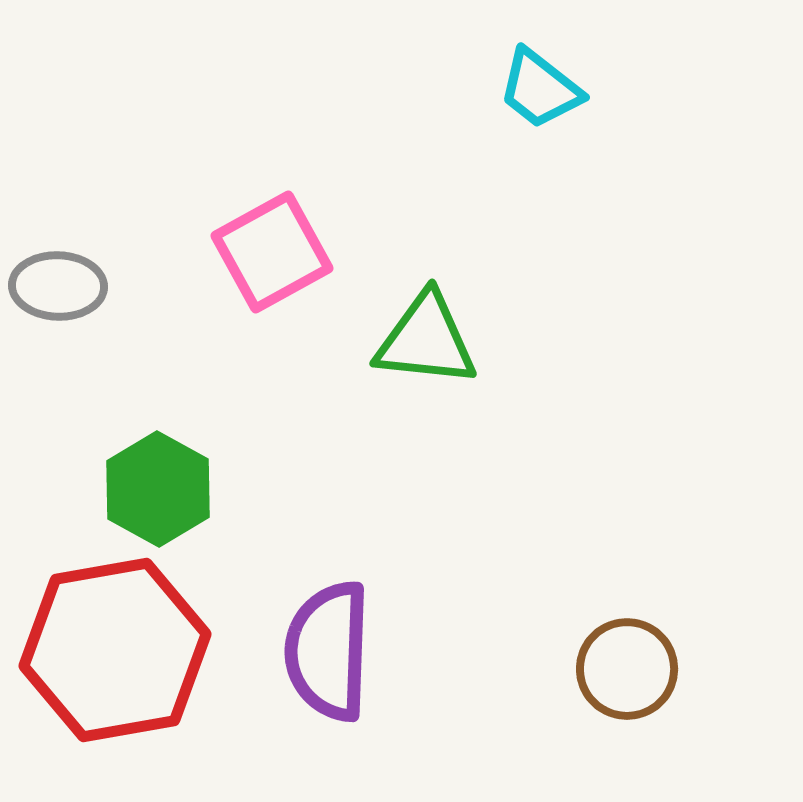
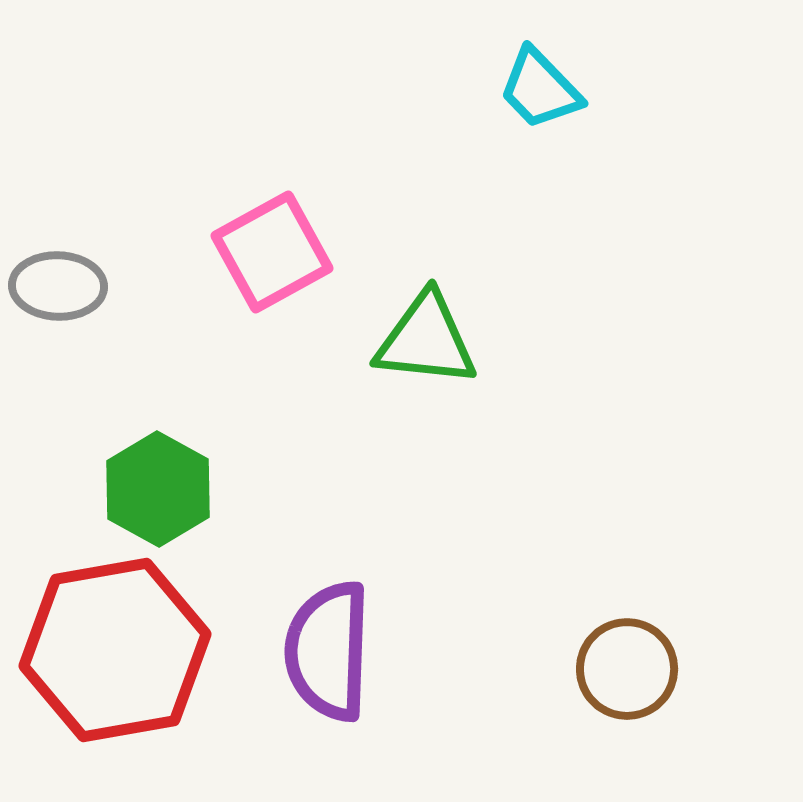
cyan trapezoid: rotated 8 degrees clockwise
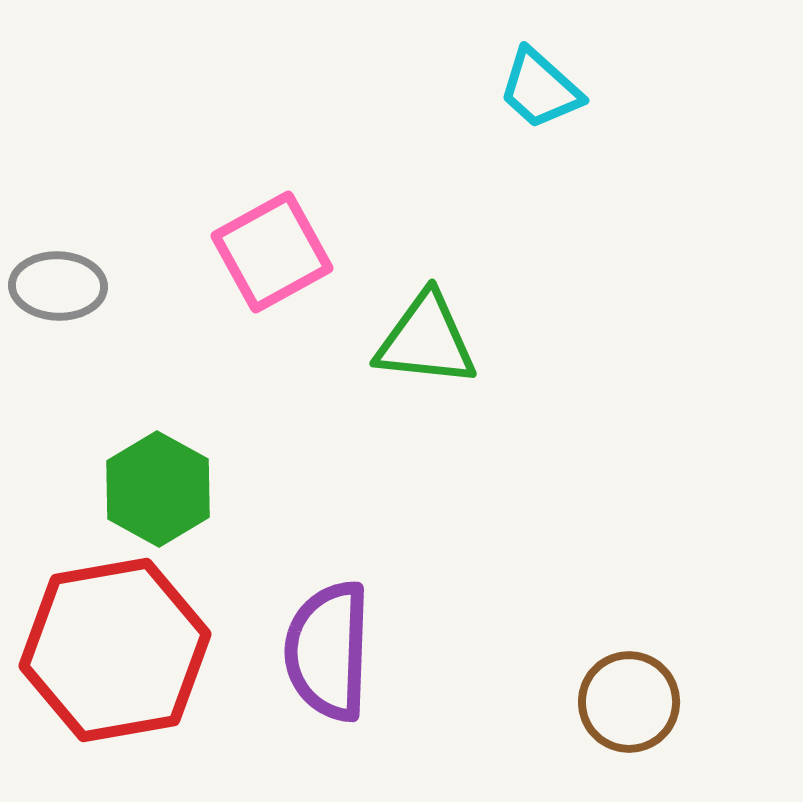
cyan trapezoid: rotated 4 degrees counterclockwise
brown circle: moved 2 px right, 33 px down
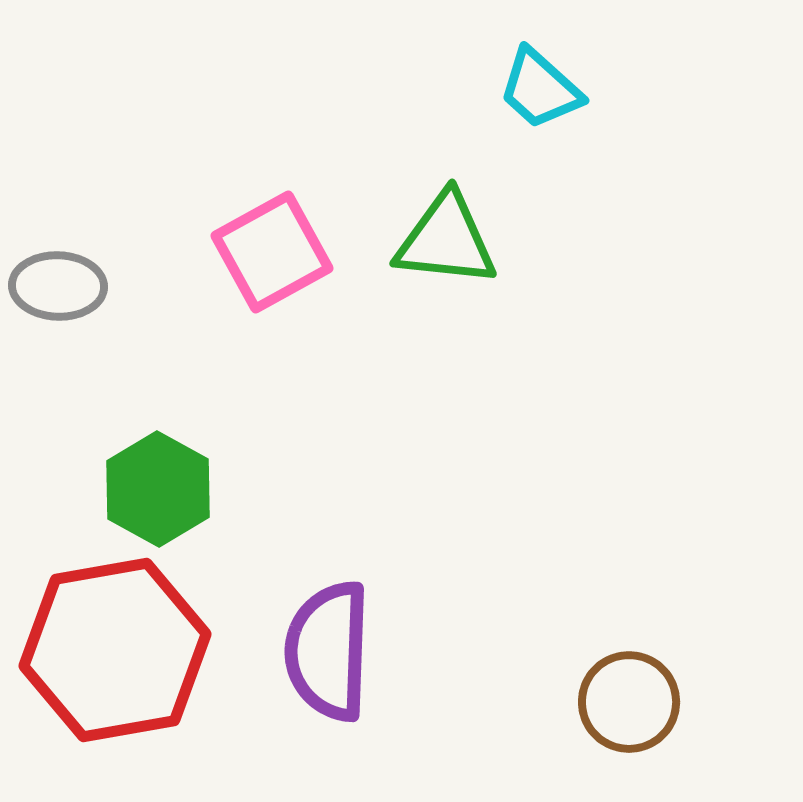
green triangle: moved 20 px right, 100 px up
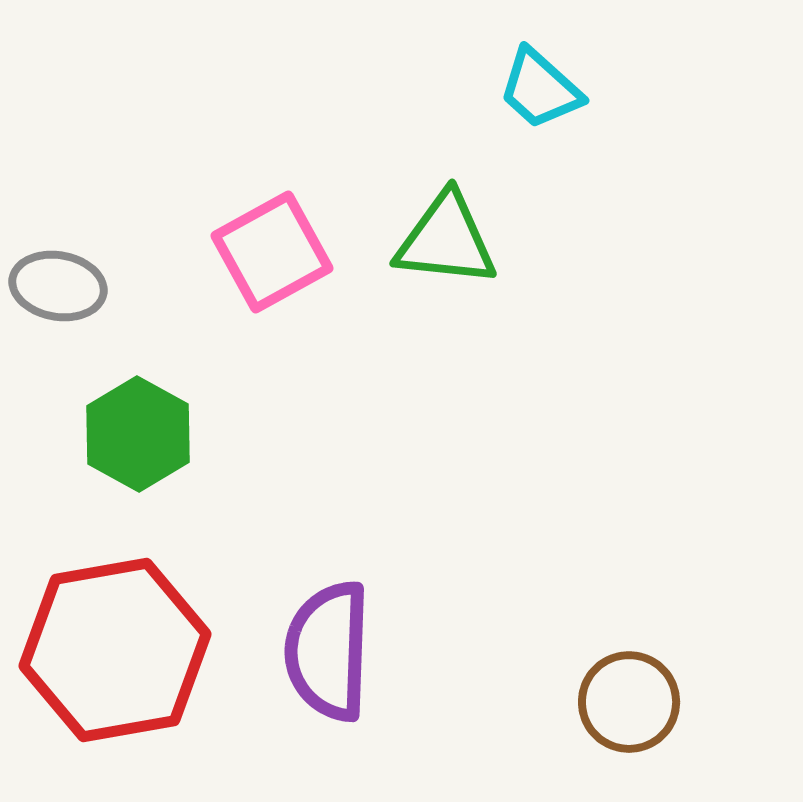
gray ellipse: rotated 8 degrees clockwise
green hexagon: moved 20 px left, 55 px up
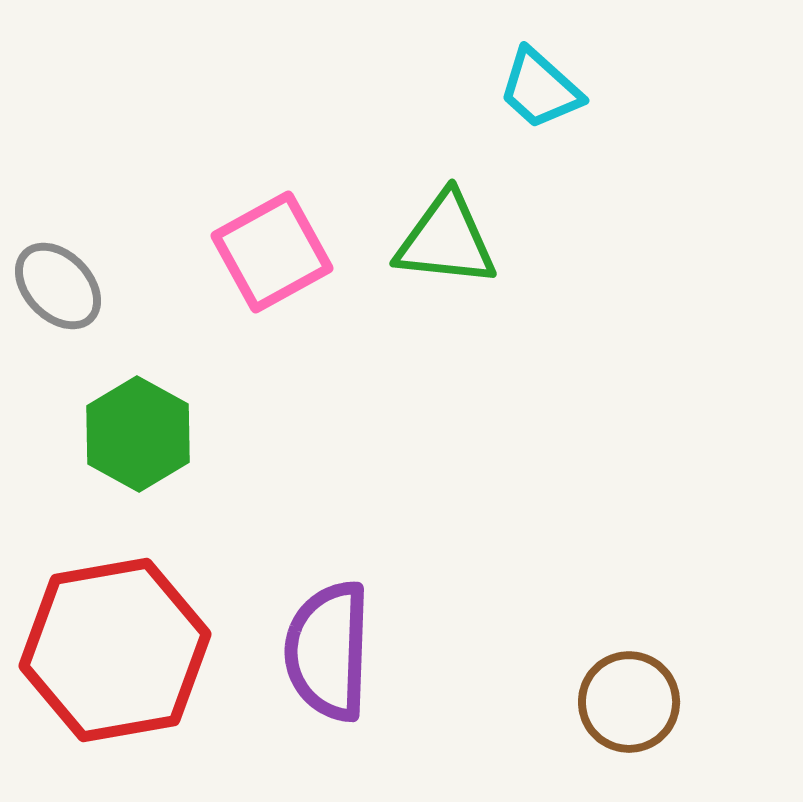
gray ellipse: rotated 36 degrees clockwise
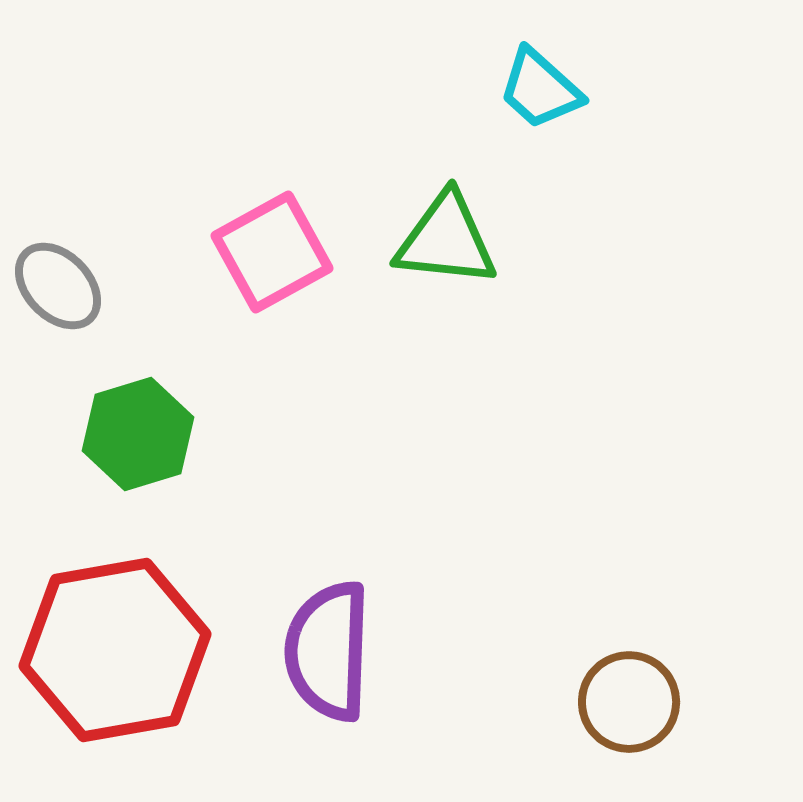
green hexagon: rotated 14 degrees clockwise
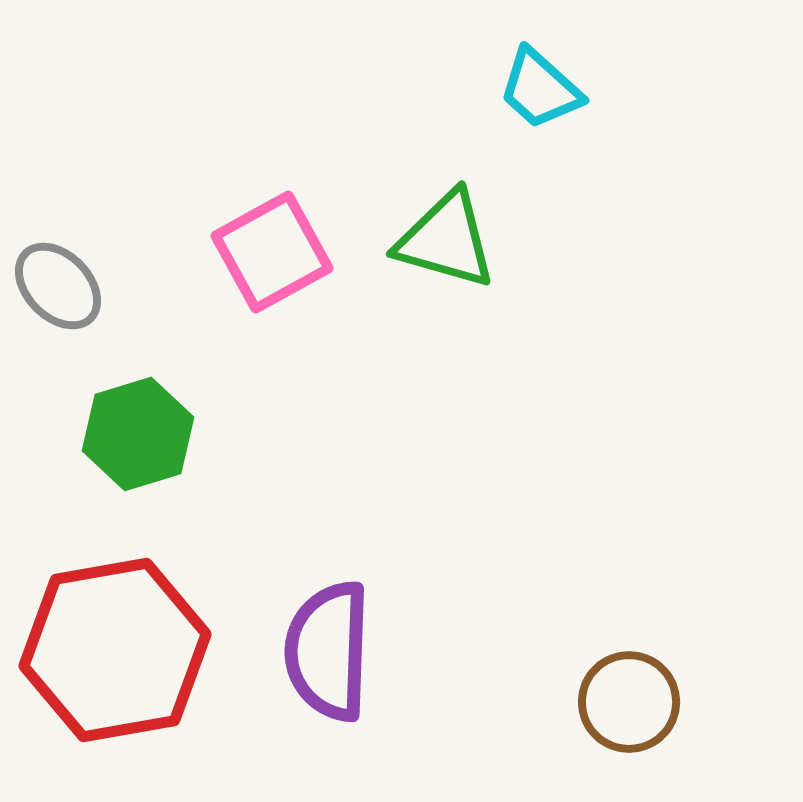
green triangle: rotated 10 degrees clockwise
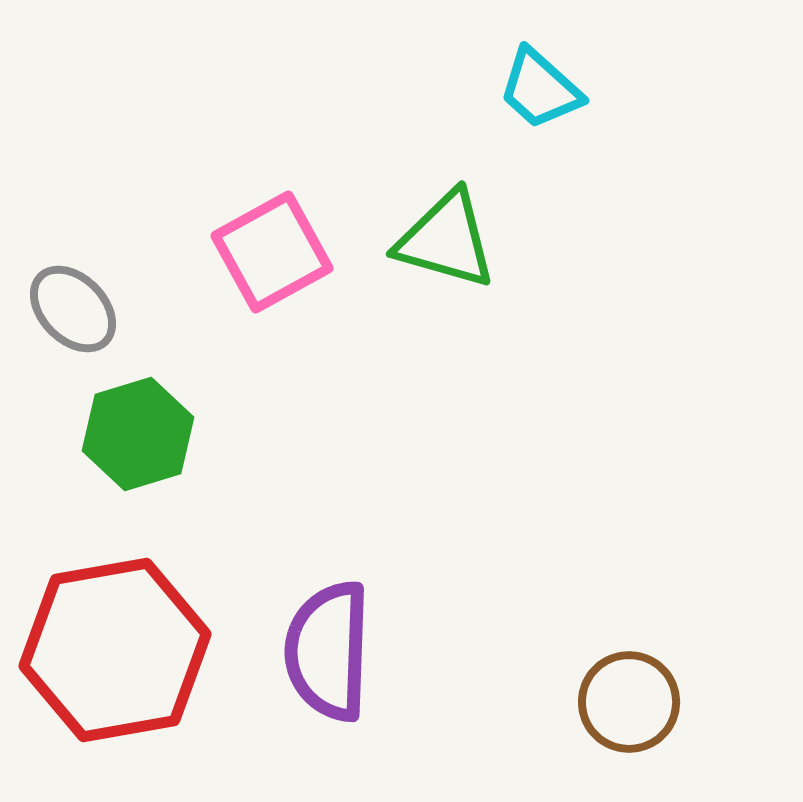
gray ellipse: moved 15 px right, 23 px down
